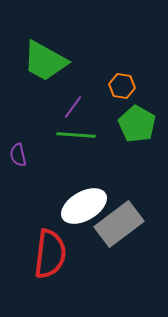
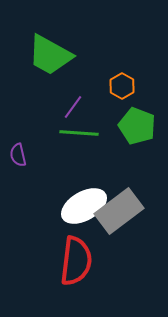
green trapezoid: moved 5 px right, 6 px up
orange hexagon: rotated 20 degrees clockwise
green pentagon: moved 2 px down; rotated 9 degrees counterclockwise
green line: moved 3 px right, 2 px up
gray rectangle: moved 13 px up
red semicircle: moved 26 px right, 7 px down
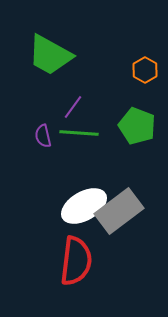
orange hexagon: moved 23 px right, 16 px up
purple semicircle: moved 25 px right, 19 px up
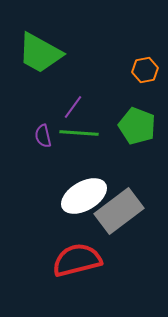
green trapezoid: moved 10 px left, 2 px up
orange hexagon: rotated 20 degrees clockwise
white ellipse: moved 10 px up
red semicircle: moved 1 px right, 1 px up; rotated 111 degrees counterclockwise
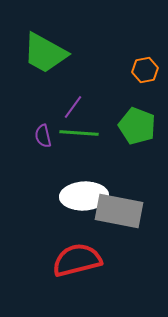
green trapezoid: moved 5 px right
white ellipse: rotated 27 degrees clockwise
gray rectangle: rotated 48 degrees clockwise
